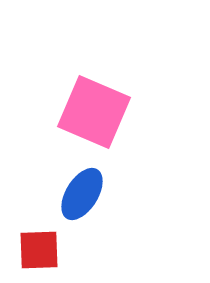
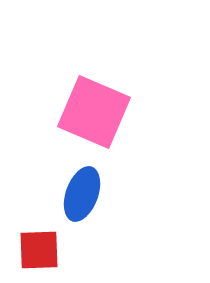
blue ellipse: rotated 12 degrees counterclockwise
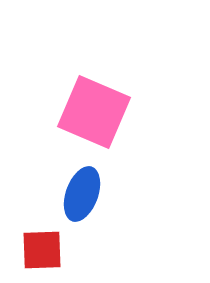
red square: moved 3 px right
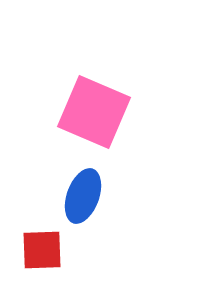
blue ellipse: moved 1 px right, 2 px down
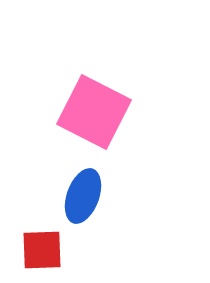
pink square: rotated 4 degrees clockwise
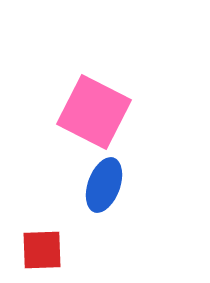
blue ellipse: moved 21 px right, 11 px up
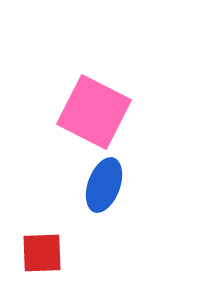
red square: moved 3 px down
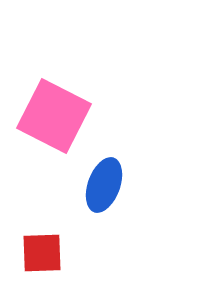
pink square: moved 40 px left, 4 px down
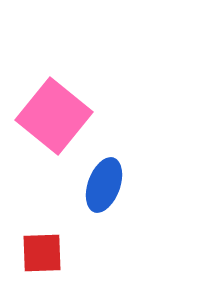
pink square: rotated 12 degrees clockwise
